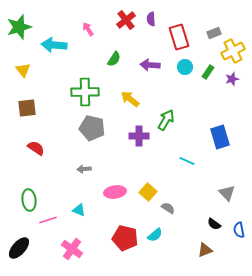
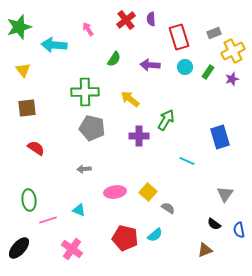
gray triangle: moved 2 px left, 1 px down; rotated 18 degrees clockwise
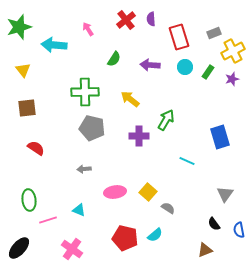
black semicircle: rotated 16 degrees clockwise
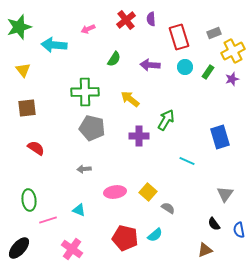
pink arrow: rotated 80 degrees counterclockwise
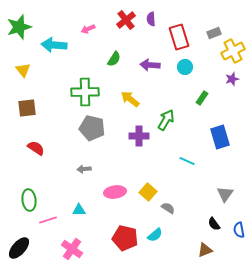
green rectangle: moved 6 px left, 26 px down
cyan triangle: rotated 24 degrees counterclockwise
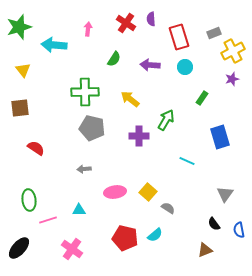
red cross: moved 3 px down; rotated 18 degrees counterclockwise
pink arrow: rotated 120 degrees clockwise
brown square: moved 7 px left
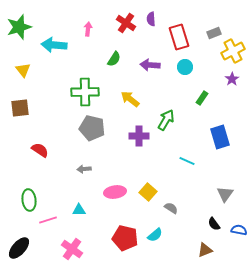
purple star: rotated 16 degrees counterclockwise
red semicircle: moved 4 px right, 2 px down
gray semicircle: moved 3 px right
blue semicircle: rotated 112 degrees clockwise
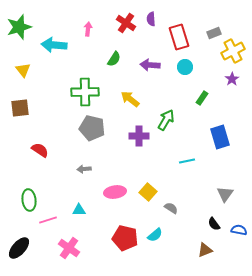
cyan line: rotated 35 degrees counterclockwise
pink cross: moved 3 px left, 1 px up
